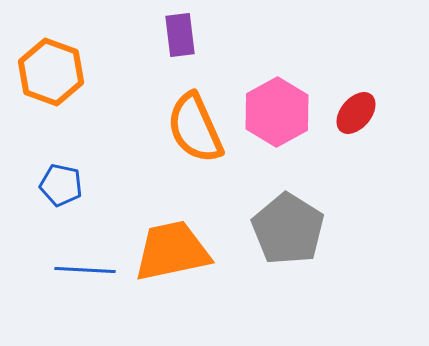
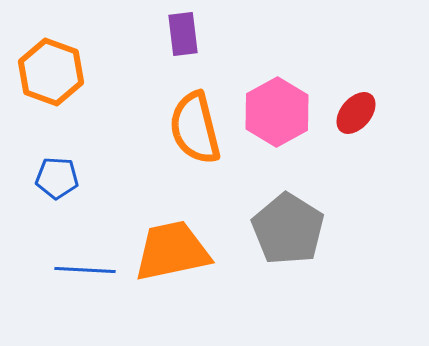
purple rectangle: moved 3 px right, 1 px up
orange semicircle: rotated 10 degrees clockwise
blue pentagon: moved 4 px left, 7 px up; rotated 9 degrees counterclockwise
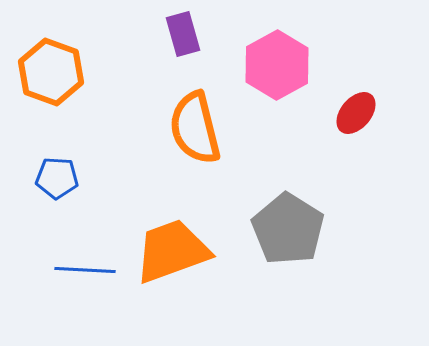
purple rectangle: rotated 9 degrees counterclockwise
pink hexagon: moved 47 px up
orange trapezoid: rotated 8 degrees counterclockwise
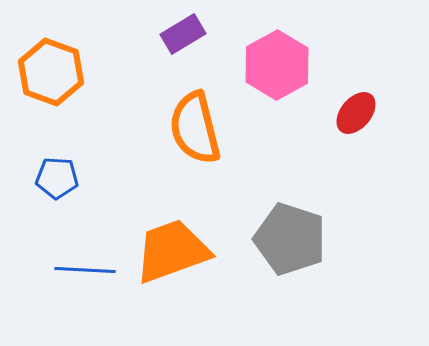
purple rectangle: rotated 75 degrees clockwise
gray pentagon: moved 2 px right, 10 px down; rotated 14 degrees counterclockwise
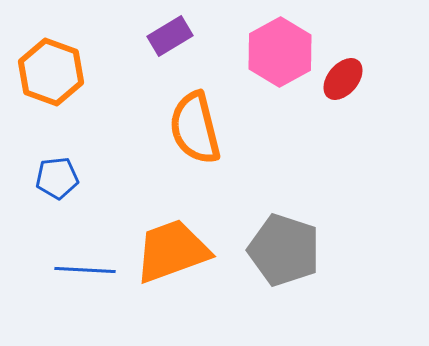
purple rectangle: moved 13 px left, 2 px down
pink hexagon: moved 3 px right, 13 px up
red ellipse: moved 13 px left, 34 px up
blue pentagon: rotated 9 degrees counterclockwise
gray pentagon: moved 6 px left, 11 px down
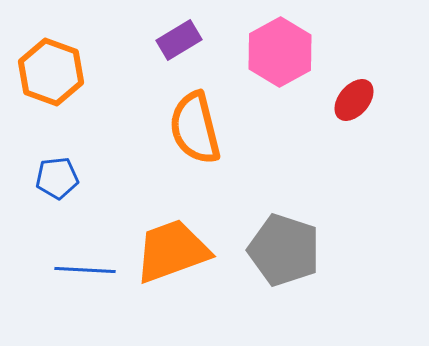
purple rectangle: moved 9 px right, 4 px down
red ellipse: moved 11 px right, 21 px down
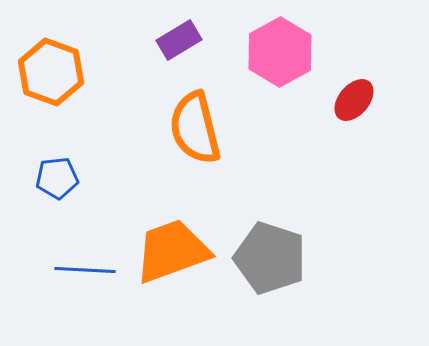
gray pentagon: moved 14 px left, 8 px down
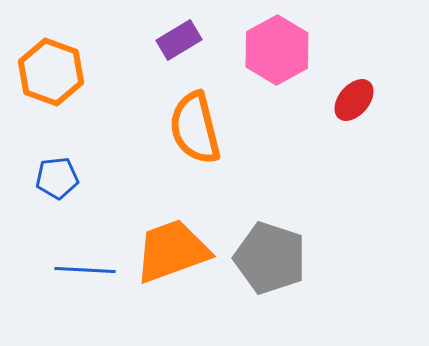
pink hexagon: moved 3 px left, 2 px up
